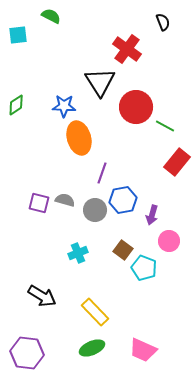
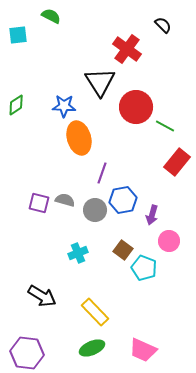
black semicircle: moved 3 px down; rotated 24 degrees counterclockwise
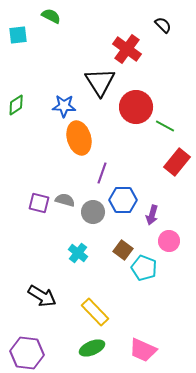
blue hexagon: rotated 12 degrees clockwise
gray circle: moved 2 px left, 2 px down
cyan cross: rotated 30 degrees counterclockwise
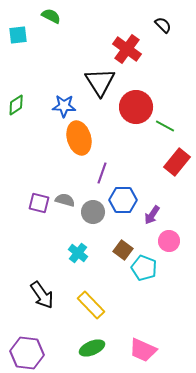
purple arrow: rotated 18 degrees clockwise
black arrow: moved 1 px up; rotated 24 degrees clockwise
yellow rectangle: moved 4 px left, 7 px up
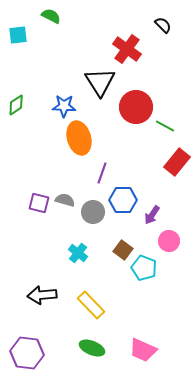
black arrow: rotated 120 degrees clockwise
green ellipse: rotated 45 degrees clockwise
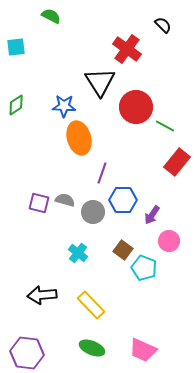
cyan square: moved 2 px left, 12 px down
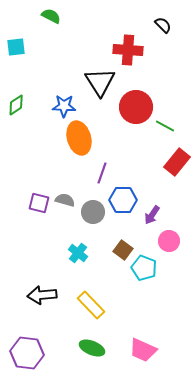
red cross: moved 1 px right, 1 px down; rotated 32 degrees counterclockwise
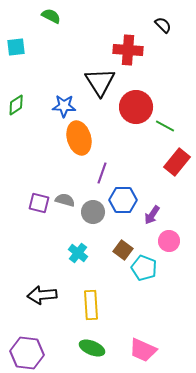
yellow rectangle: rotated 40 degrees clockwise
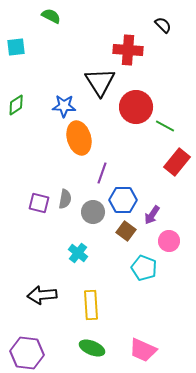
gray semicircle: moved 1 px up; rotated 84 degrees clockwise
brown square: moved 3 px right, 19 px up
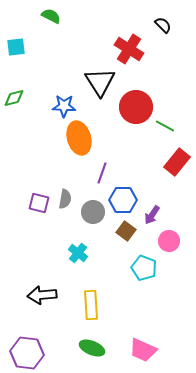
red cross: moved 1 px right, 1 px up; rotated 28 degrees clockwise
green diamond: moved 2 px left, 7 px up; rotated 20 degrees clockwise
